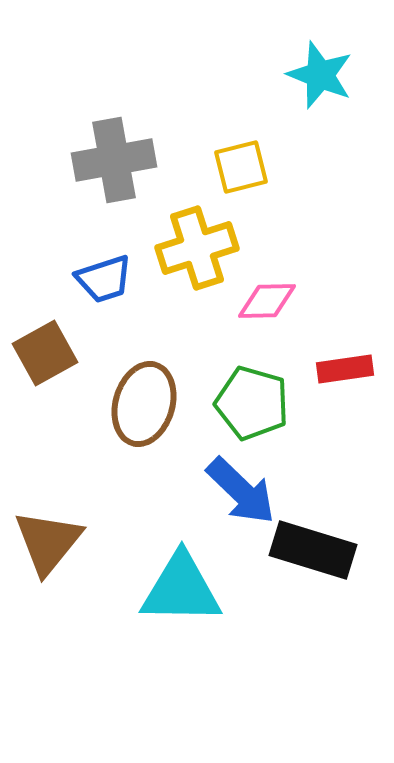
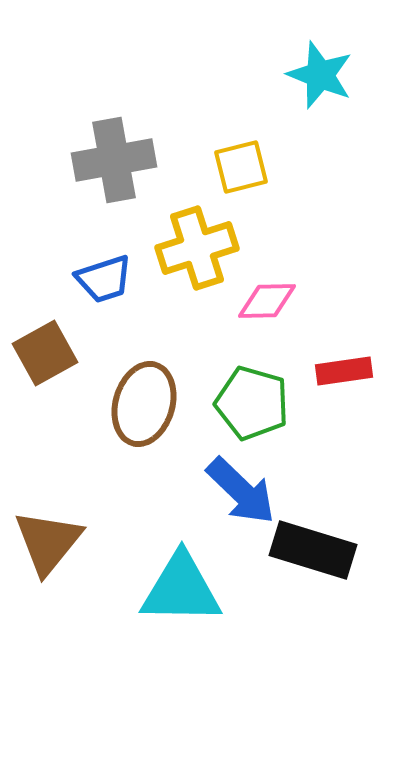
red rectangle: moved 1 px left, 2 px down
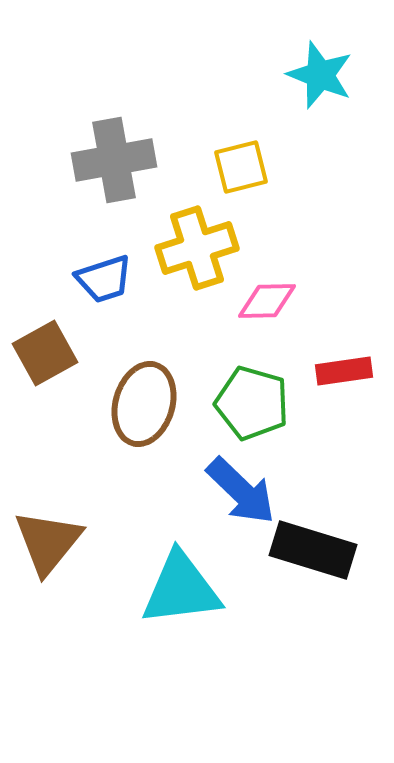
cyan triangle: rotated 8 degrees counterclockwise
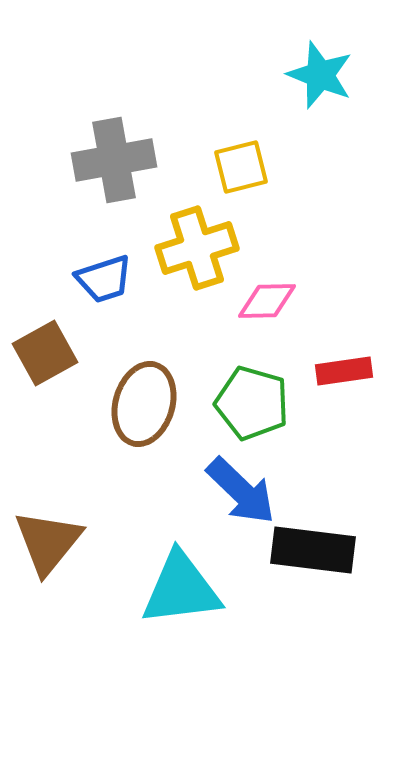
black rectangle: rotated 10 degrees counterclockwise
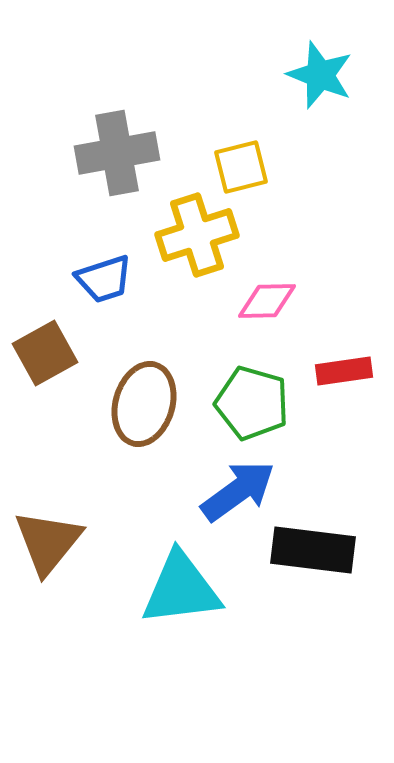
gray cross: moved 3 px right, 7 px up
yellow cross: moved 13 px up
blue arrow: moved 3 px left; rotated 80 degrees counterclockwise
